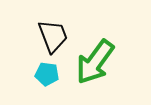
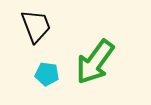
black trapezoid: moved 17 px left, 10 px up
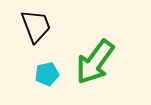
cyan pentagon: rotated 20 degrees counterclockwise
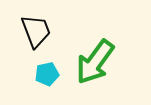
black trapezoid: moved 5 px down
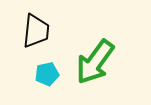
black trapezoid: rotated 27 degrees clockwise
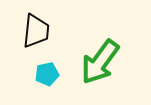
green arrow: moved 5 px right
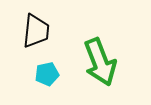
green arrow: rotated 57 degrees counterclockwise
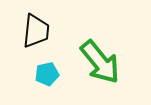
green arrow: rotated 18 degrees counterclockwise
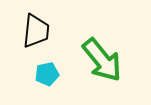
green arrow: moved 2 px right, 2 px up
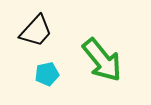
black trapezoid: rotated 36 degrees clockwise
